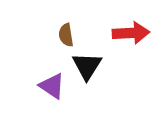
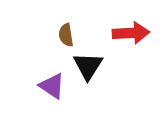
black triangle: moved 1 px right
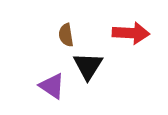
red arrow: rotated 6 degrees clockwise
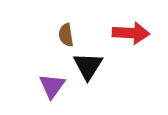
purple triangle: rotated 32 degrees clockwise
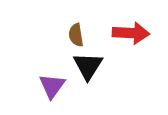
brown semicircle: moved 10 px right
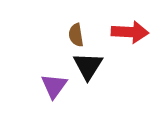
red arrow: moved 1 px left, 1 px up
purple triangle: moved 2 px right
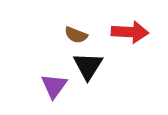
brown semicircle: rotated 60 degrees counterclockwise
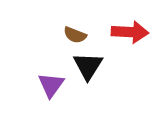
brown semicircle: moved 1 px left
purple triangle: moved 3 px left, 1 px up
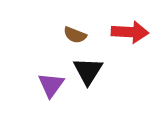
black triangle: moved 5 px down
